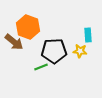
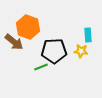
yellow star: moved 1 px right
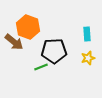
cyan rectangle: moved 1 px left, 1 px up
yellow star: moved 7 px right, 7 px down; rotated 24 degrees counterclockwise
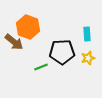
black pentagon: moved 8 px right, 1 px down
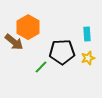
orange hexagon: rotated 10 degrees clockwise
green line: rotated 24 degrees counterclockwise
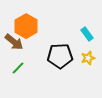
orange hexagon: moved 2 px left, 1 px up
cyan rectangle: rotated 32 degrees counterclockwise
black pentagon: moved 2 px left, 4 px down
green line: moved 23 px left, 1 px down
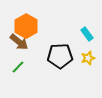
brown arrow: moved 5 px right
green line: moved 1 px up
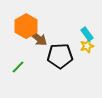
brown arrow: moved 19 px right, 4 px up
yellow star: moved 1 px left, 12 px up
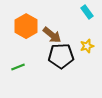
cyan rectangle: moved 22 px up
brown arrow: moved 14 px right, 3 px up
black pentagon: moved 1 px right
green line: rotated 24 degrees clockwise
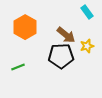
orange hexagon: moved 1 px left, 1 px down
brown arrow: moved 14 px right
